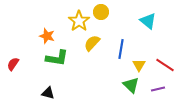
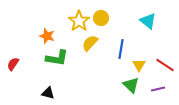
yellow circle: moved 6 px down
yellow semicircle: moved 2 px left
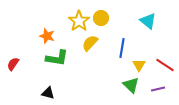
blue line: moved 1 px right, 1 px up
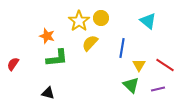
green L-shape: rotated 15 degrees counterclockwise
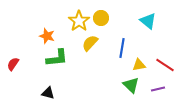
yellow triangle: rotated 48 degrees clockwise
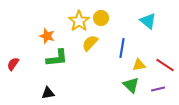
black triangle: rotated 24 degrees counterclockwise
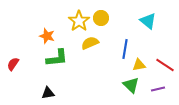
yellow semicircle: rotated 24 degrees clockwise
blue line: moved 3 px right, 1 px down
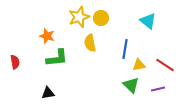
yellow star: moved 4 px up; rotated 15 degrees clockwise
yellow semicircle: rotated 78 degrees counterclockwise
red semicircle: moved 2 px right, 2 px up; rotated 136 degrees clockwise
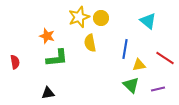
red line: moved 7 px up
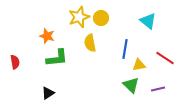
black triangle: rotated 24 degrees counterclockwise
